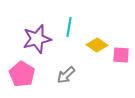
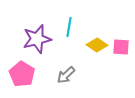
pink square: moved 8 px up
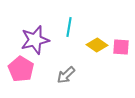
purple star: moved 2 px left, 1 px down
pink pentagon: moved 1 px left, 5 px up
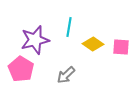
yellow diamond: moved 4 px left, 1 px up
